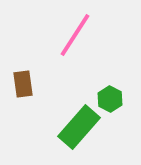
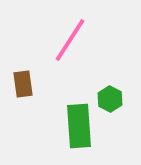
pink line: moved 5 px left, 5 px down
green rectangle: moved 1 px up; rotated 45 degrees counterclockwise
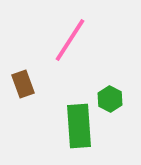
brown rectangle: rotated 12 degrees counterclockwise
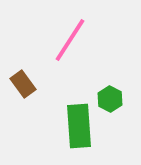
brown rectangle: rotated 16 degrees counterclockwise
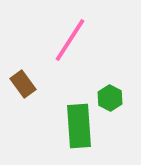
green hexagon: moved 1 px up
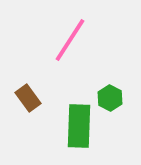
brown rectangle: moved 5 px right, 14 px down
green rectangle: rotated 6 degrees clockwise
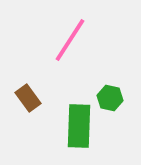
green hexagon: rotated 15 degrees counterclockwise
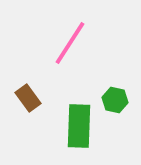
pink line: moved 3 px down
green hexagon: moved 5 px right, 2 px down
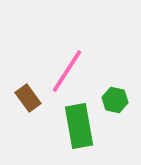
pink line: moved 3 px left, 28 px down
green rectangle: rotated 12 degrees counterclockwise
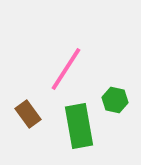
pink line: moved 1 px left, 2 px up
brown rectangle: moved 16 px down
